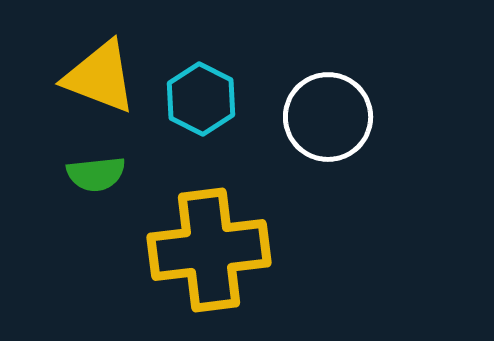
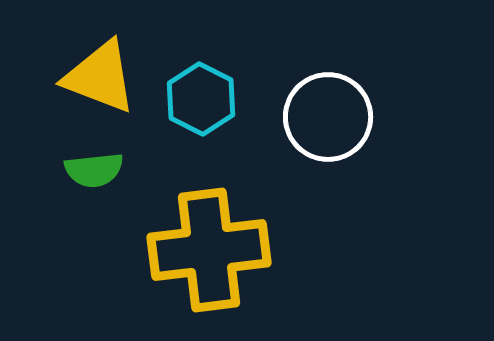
green semicircle: moved 2 px left, 4 px up
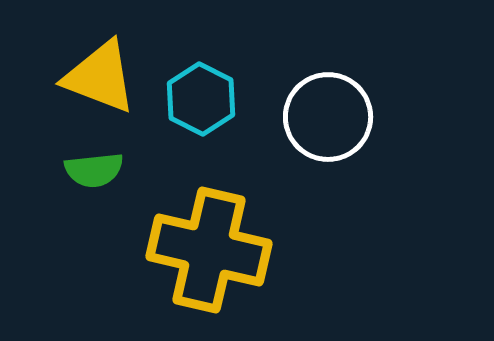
yellow cross: rotated 20 degrees clockwise
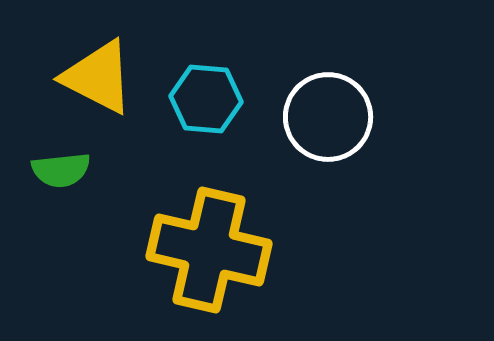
yellow triangle: moved 2 px left; rotated 6 degrees clockwise
cyan hexagon: moved 5 px right; rotated 22 degrees counterclockwise
green semicircle: moved 33 px left
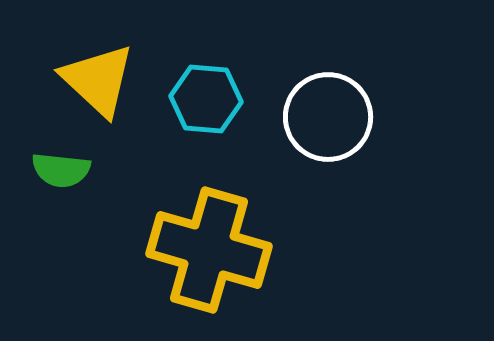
yellow triangle: moved 3 px down; rotated 16 degrees clockwise
green semicircle: rotated 12 degrees clockwise
yellow cross: rotated 3 degrees clockwise
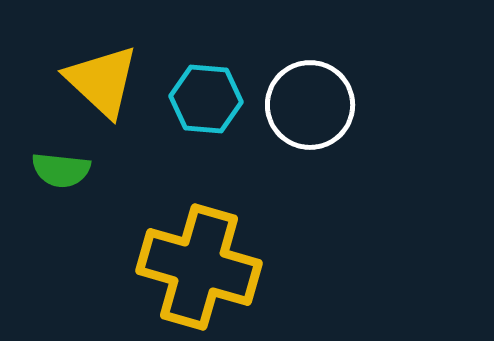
yellow triangle: moved 4 px right, 1 px down
white circle: moved 18 px left, 12 px up
yellow cross: moved 10 px left, 17 px down
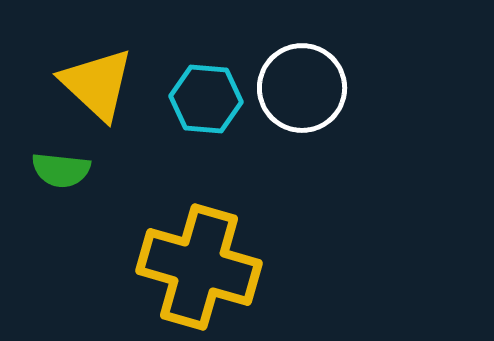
yellow triangle: moved 5 px left, 3 px down
white circle: moved 8 px left, 17 px up
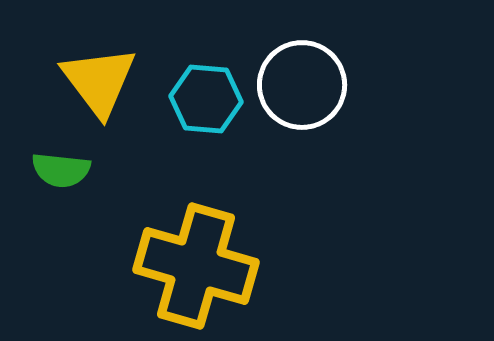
yellow triangle: moved 2 px right, 3 px up; rotated 10 degrees clockwise
white circle: moved 3 px up
yellow cross: moved 3 px left, 1 px up
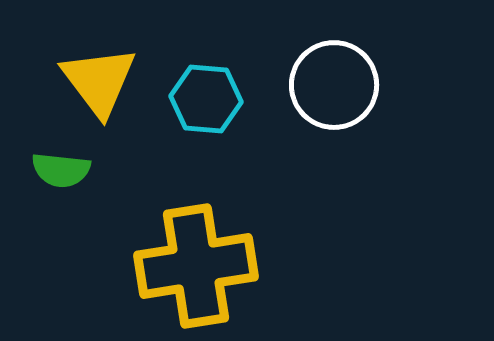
white circle: moved 32 px right
yellow cross: rotated 25 degrees counterclockwise
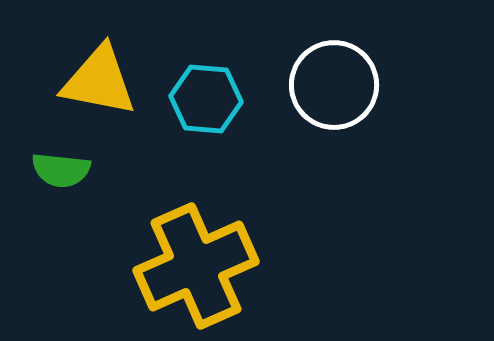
yellow triangle: rotated 42 degrees counterclockwise
yellow cross: rotated 15 degrees counterclockwise
